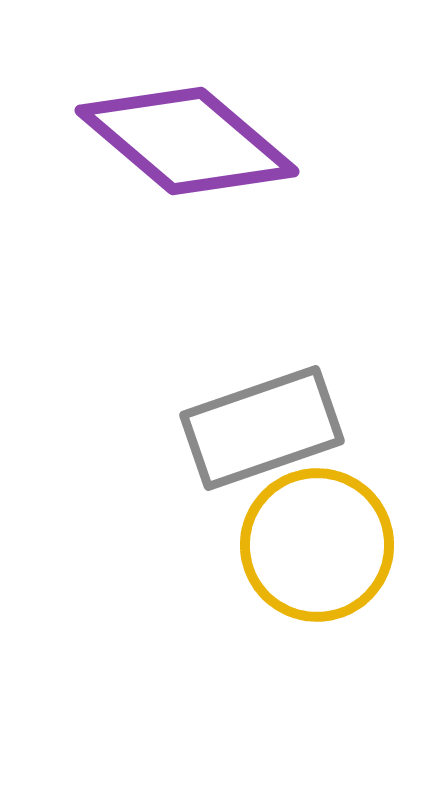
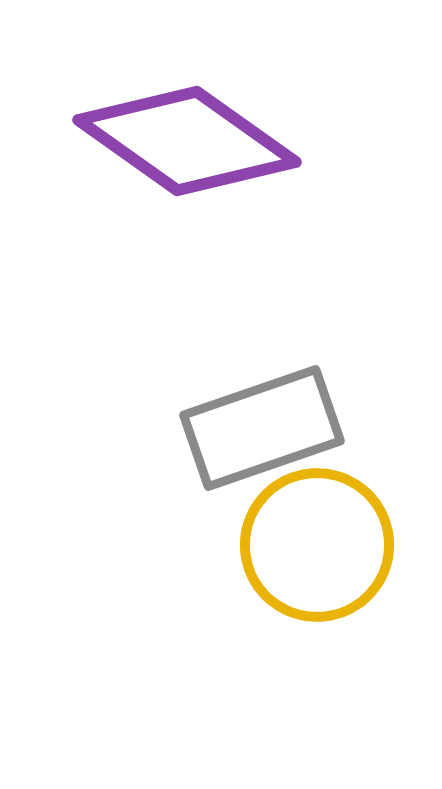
purple diamond: rotated 5 degrees counterclockwise
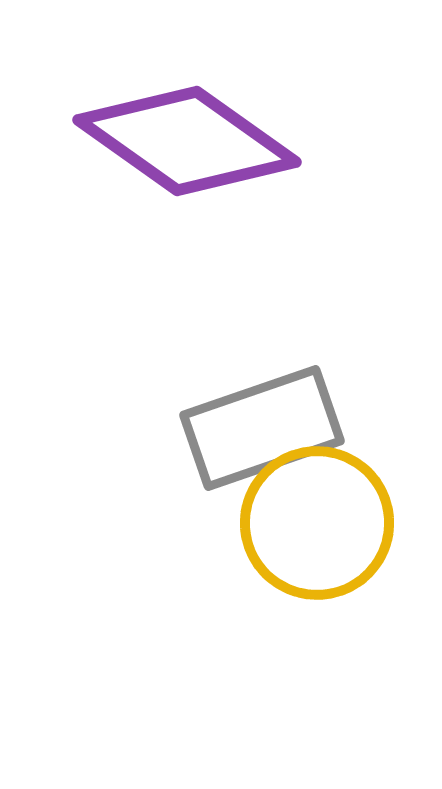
yellow circle: moved 22 px up
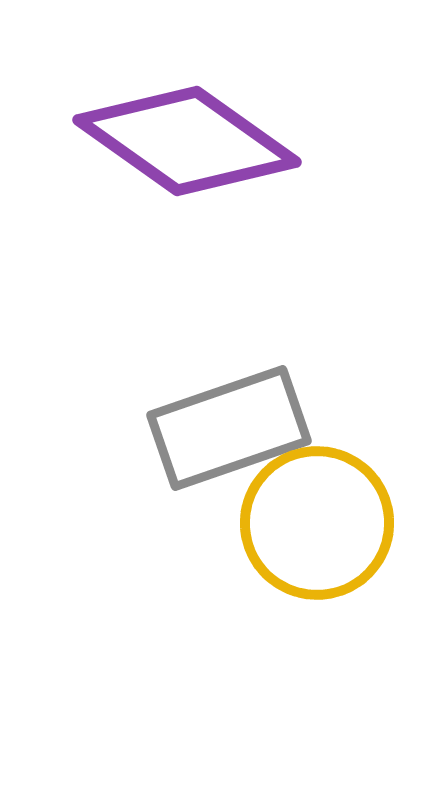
gray rectangle: moved 33 px left
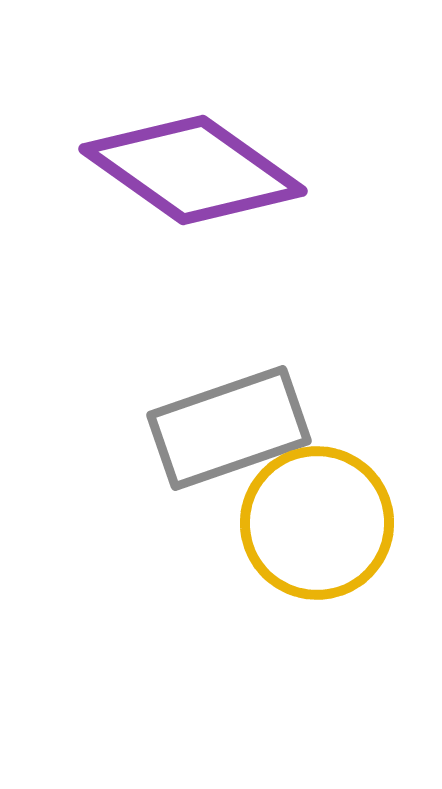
purple diamond: moved 6 px right, 29 px down
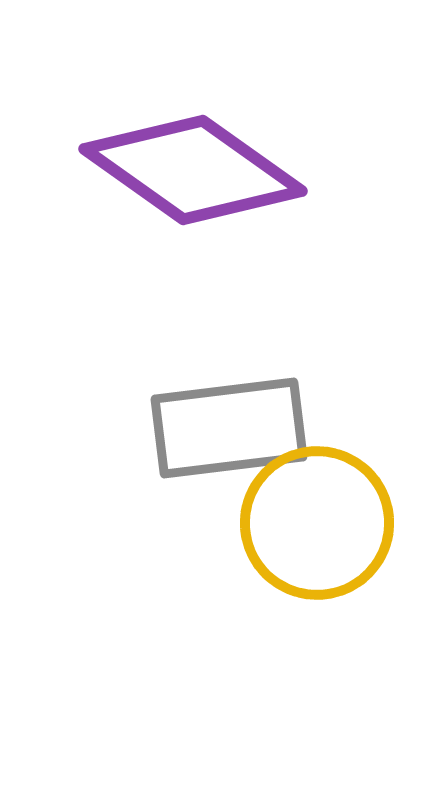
gray rectangle: rotated 12 degrees clockwise
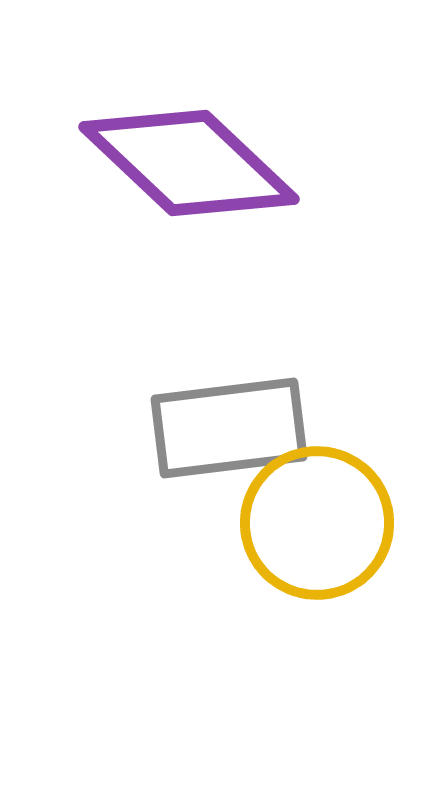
purple diamond: moved 4 px left, 7 px up; rotated 8 degrees clockwise
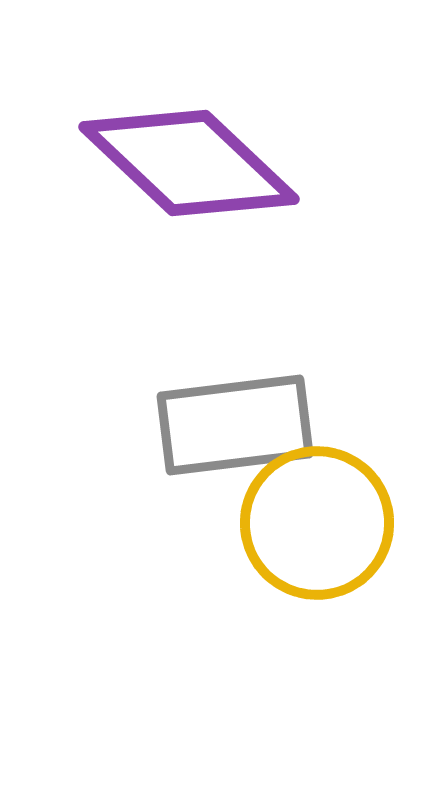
gray rectangle: moved 6 px right, 3 px up
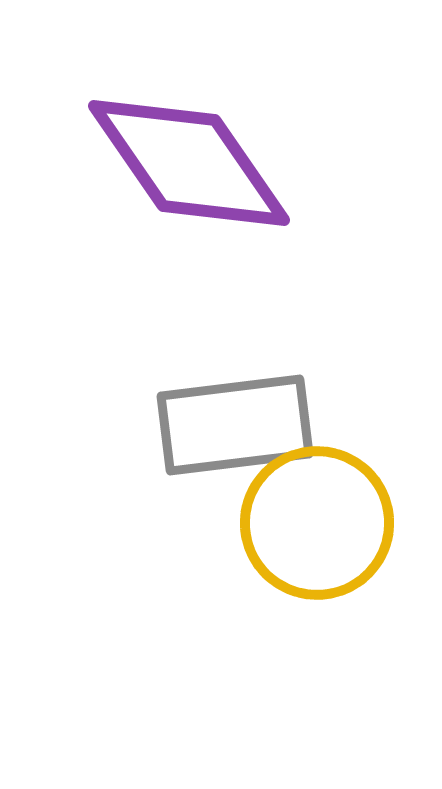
purple diamond: rotated 12 degrees clockwise
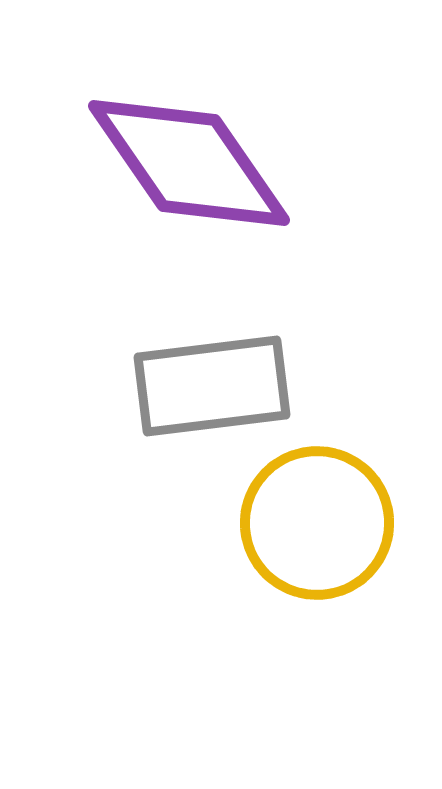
gray rectangle: moved 23 px left, 39 px up
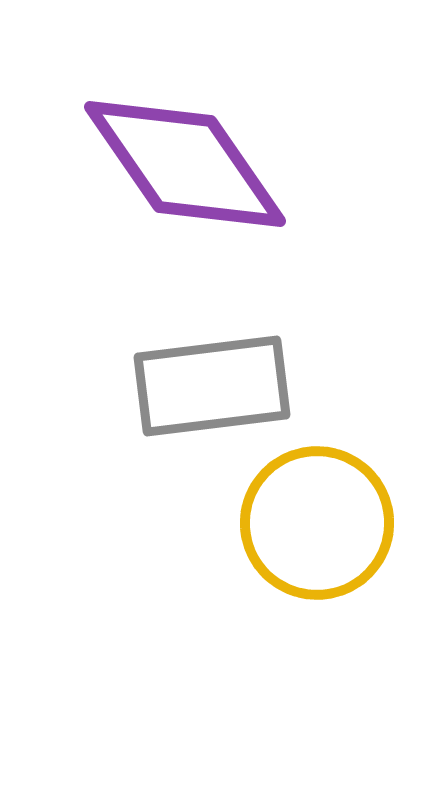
purple diamond: moved 4 px left, 1 px down
